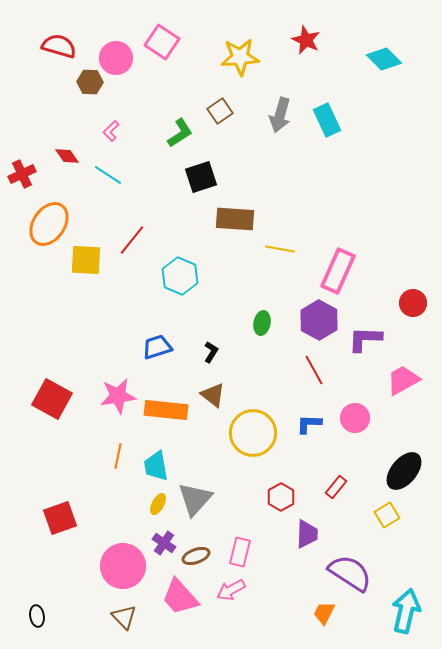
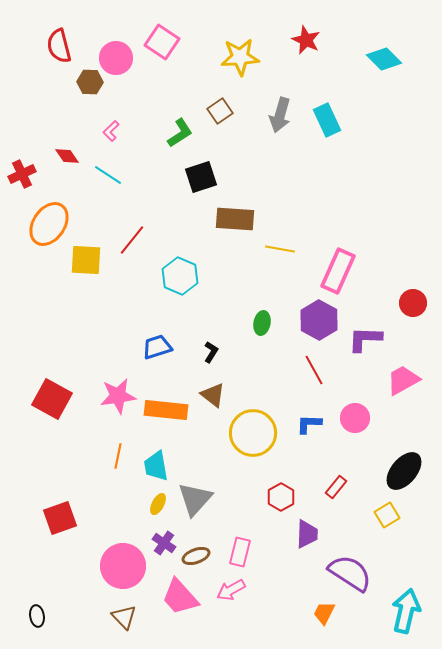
red semicircle at (59, 46): rotated 120 degrees counterclockwise
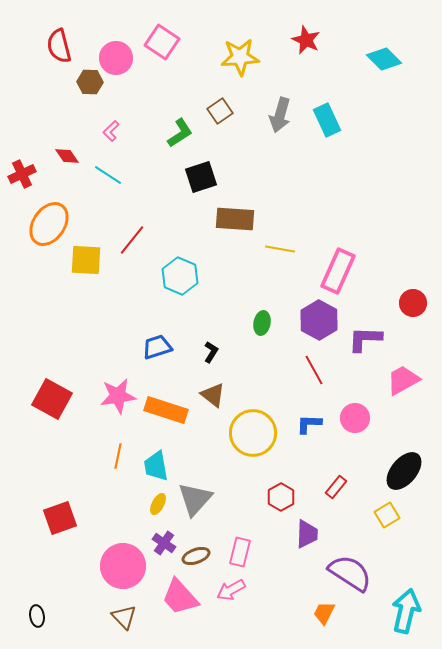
orange rectangle at (166, 410): rotated 12 degrees clockwise
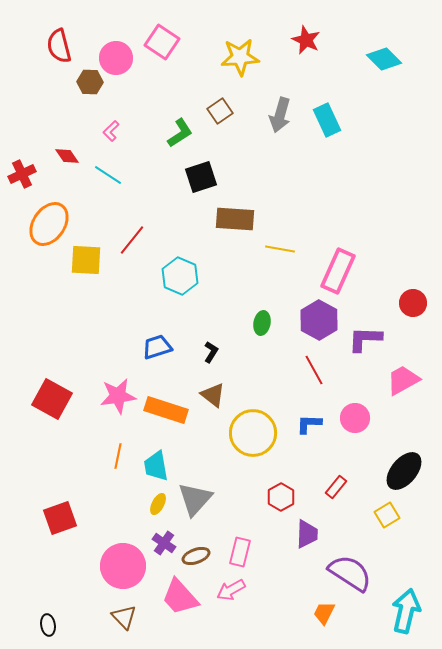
black ellipse at (37, 616): moved 11 px right, 9 px down
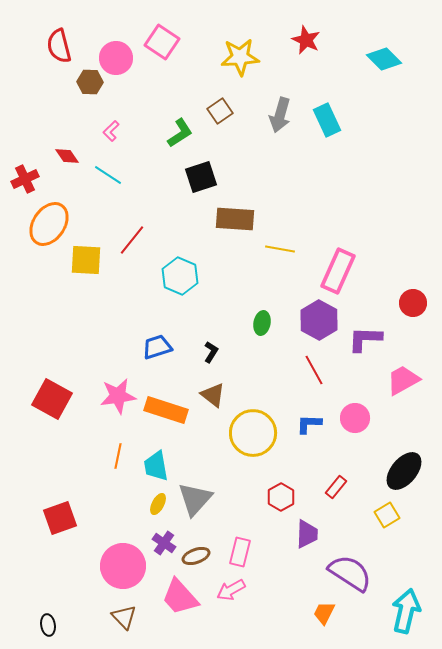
red cross at (22, 174): moved 3 px right, 5 px down
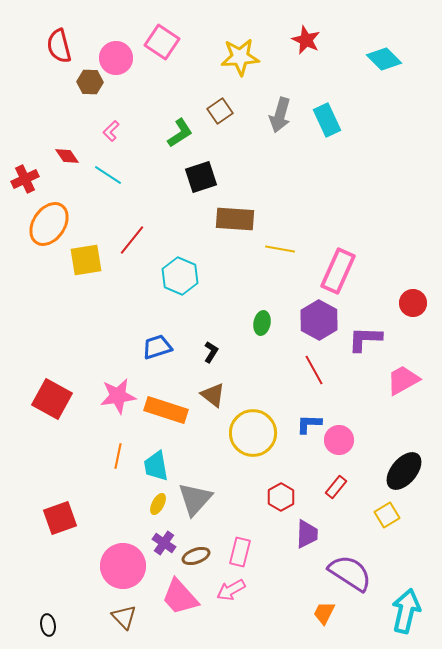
yellow square at (86, 260): rotated 12 degrees counterclockwise
pink circle at (355, 418): moved 16 px left, 22 px down
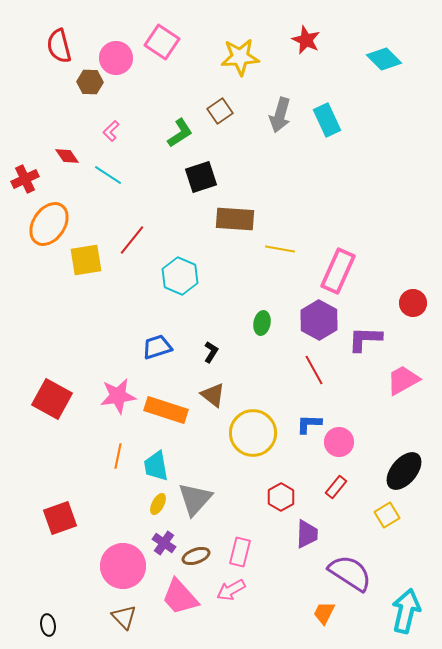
pink circle at (339, 440): moved 2 px down
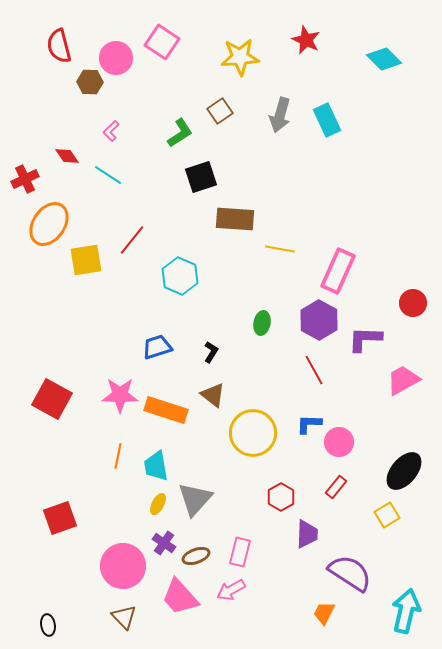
pink star at (118, 396): moved 2 px right, 1 px up; rotated 9 degrees clockwise
